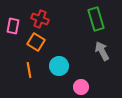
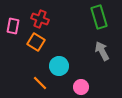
green rectangle: moved 3 px right, 2 px up
orange line: moved 11 px right, 13 px down; rotated 35 degrees counterclockwise
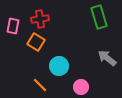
red cross: rotated 30 degrees counterclockwise
gray arrow: moved 5 px right, 7 px down; rotated 24 degrees counterclockwise
orange line: moved 2 px down
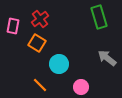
red cross: rotated 30 degrees counterclockwise
orange square: moved 1 px right, 1 px down
cyan circle: moved 2 px up
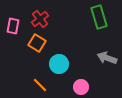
gray arrow: rotated 18 degrees counterclockwise
